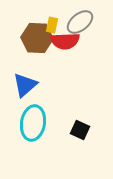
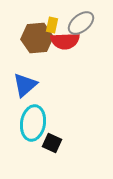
gray ellipse: moved 1 px right, 1 px down
brown hexagon: rotated 8 degrees counterclockwise
black square: moved 28 px left, 13 px down
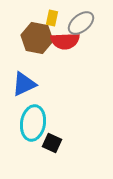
yellow rectangle: moved 7 px up
brown hexagon: rotated 16 degrees clockwise
blue triangle: moved 1 px left, 1 px up; rotated 16 degrees clockwise
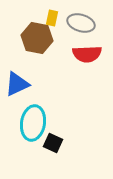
gray ellipse: rotated 56 degrees clockwise
red semicircle: moved 22 px right, 13 px down
blue triangle: moved 7 px left
black square: moved 1 px right
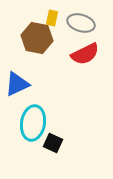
red semicircle: moved 2 px left; rotated 24 degrees counterclockwise
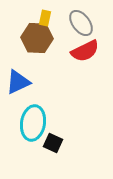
yellow rectangle: moved 7 px left
gray ellipse: rotated 36 degrees clockwise
brown hexagon: rotated 8 degrees counterclockwise
red semicircle: moved 3 px up
blue triangle: moved 1 px right, 2 px up
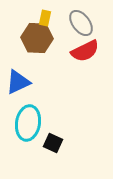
cyan ellipse: moved 5 px left
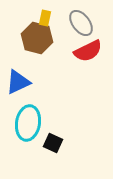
brown hexagon: rotated 12 degrees clockwise
red semicircle: moved 3 px right
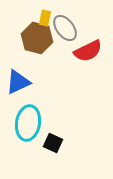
gray ellipse: moved 16 px left, 5 px down
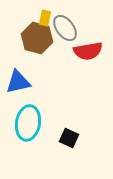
red semicircle: rotated 16 degrees clockwise
blue triangle: rotated 12 degrees clockwise
black square: moved 16 px right, 5 px up
